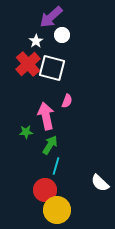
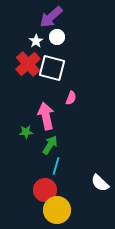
white circle: moved 5 px left, 2 px down
pink semicircle: moved 4 px right, 3 px up
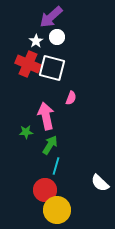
red cross: rotated 25 degrees counterclockwise
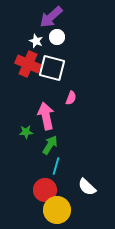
white star: rotated 16 degrees counterclockwise
white semicircle: moved 13 px left, 4 px down
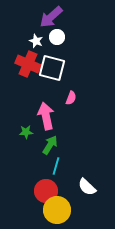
red circle: moved 1 px right, 1 px down
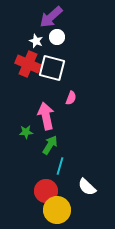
cyan line: moved 4 px right
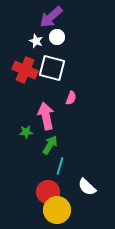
red cross: moved 3 px left, 6 px down
red circle: moved 2 px right, 1 px down
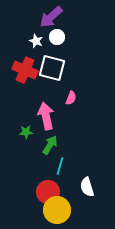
white semicircle: rotated 30 degrees clockwise
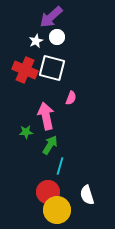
white star: rotated 24 degrees clockwise
white semicircle: moved 8 px down
